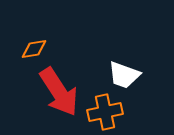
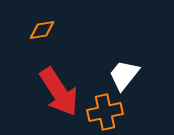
orange diamond: moved 8 px right, 19 px up
white trapezoid: rotated 108 degrees clockwise
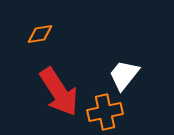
orange diamond: moved 2 px left, 4 px down
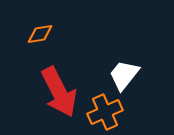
red arrow: rotated 6 degrees clockwise
orange cross: rotated 12 degrees counterclockwise
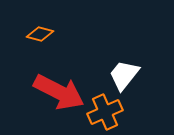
orange diamond: rotated 24 degrees clockwise
red arrow: rotated 36 degrees counterclockwise
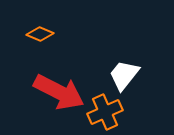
orange diamond: rotated 8 degrees clockwise
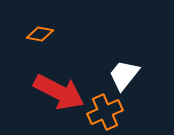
orange diamond: rotated 12 degrees counterclockwise
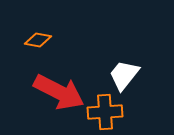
orange diamond: moved 2 px left, 6 px down
orange cross: rotated 20 degrees clockwise
